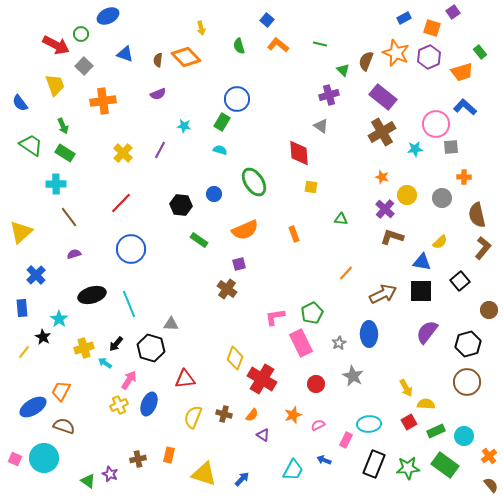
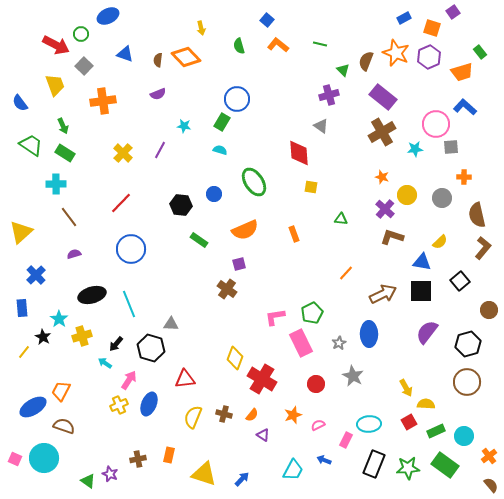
yellow cross at (84, 348): moved 2 px left, 12 px up
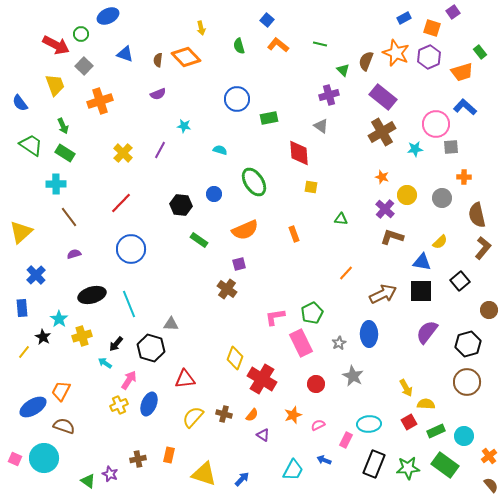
orange cross at (103, 101): moved 3 px left; rotated 10 degrees counterclockwise
green rectangle at (222, 122): moved 47 px right, 4 px up; rotated 48 degrees clockwise
yellow semicircle at (193, 417): rotated 20 degrees clockwise
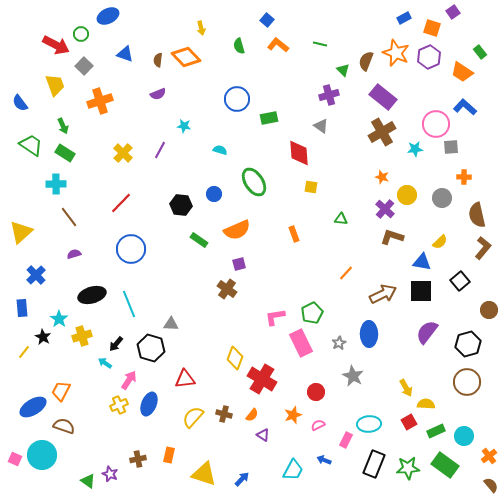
orange trapezoid at (462, 72): rotated 50 degrees clockwise
orange semicircle at (245, 230): moved 8 px left
red circle at (316, 384): moved 8 px down
cyan circle at (44, 458): moved 2 px left, 3 px up
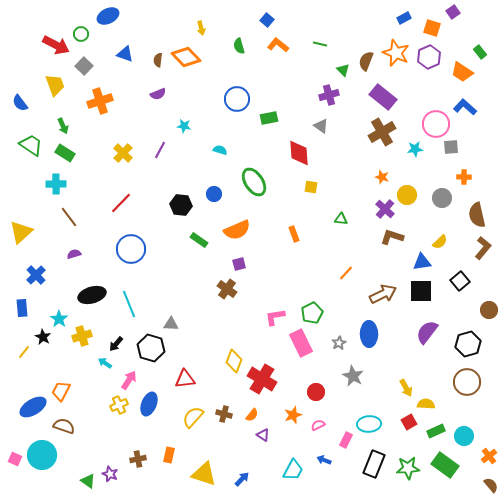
blue triangle at (422, 262): rotated 18 degrees counterclockwise
yellow diamond at (235, 358): moved 1 px left, 3 px down
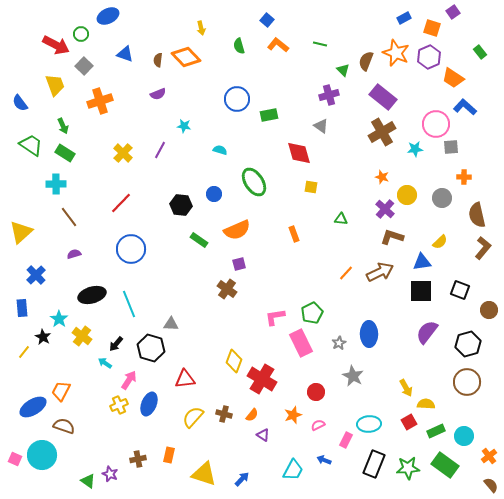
orange trapezoid at (462, 72): moved 9 px left, 6 px down
green rectangle at (269, 118): moved 3 px up
red diamond at (299, 153): rotated 12 degrees counterclockwise
black square at (460, 281): moved 9 px down; rotated 30 degrees counterclockwise
brown arrow at (383, 294): moved 3 px left, 22 px up
yellow cross at (82, 336): rotated 36 degrees counterclockwise
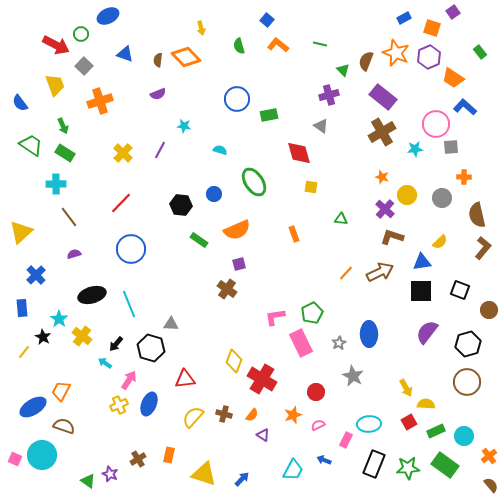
brown cross at (138, 459): rotated 21 degrees counterclockwise
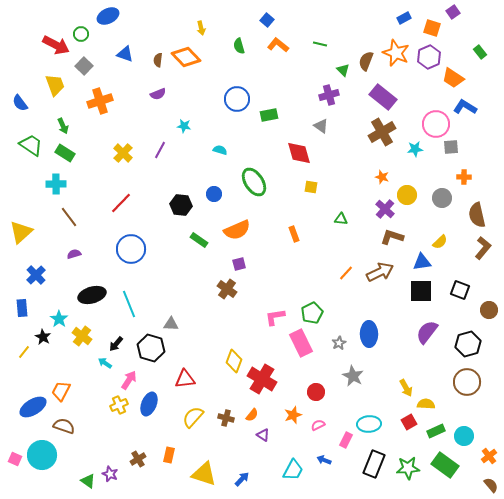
blue L-shape at (465, 107): rotated 10 degrees counterclockwise
brown cross at (224, 414): moved 2 px right, 4 px down
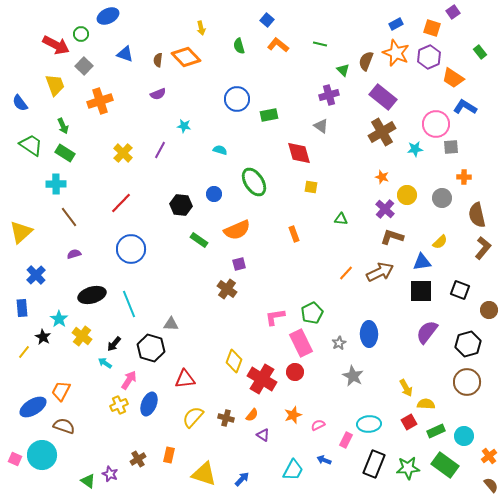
blue rectangle at (404, 18): moved 8 px left, 6 px down
black arrow at (116, 344): moved 2 px left
red circle at (316, 392): moved 21 px left, 20 px up
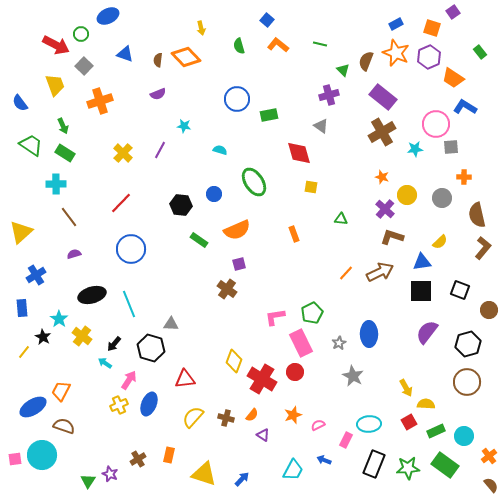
blue cross at (36, 275): rotated 12 degrees clockwise
pink square at (15, 459): rotated 32 degrees counterclockwise
green triangle at (88, 481): rotated 28 degrees clockwise
